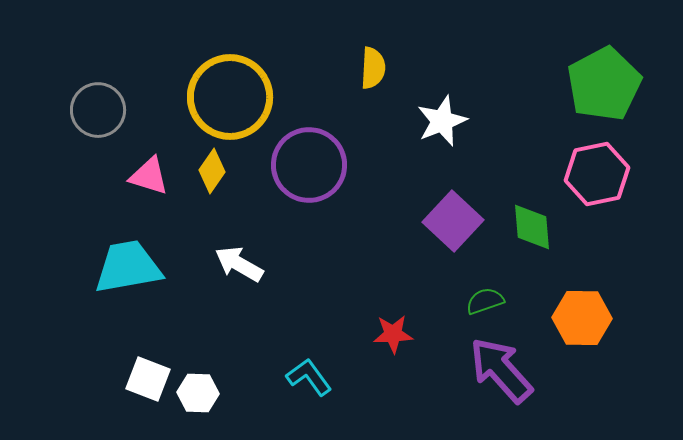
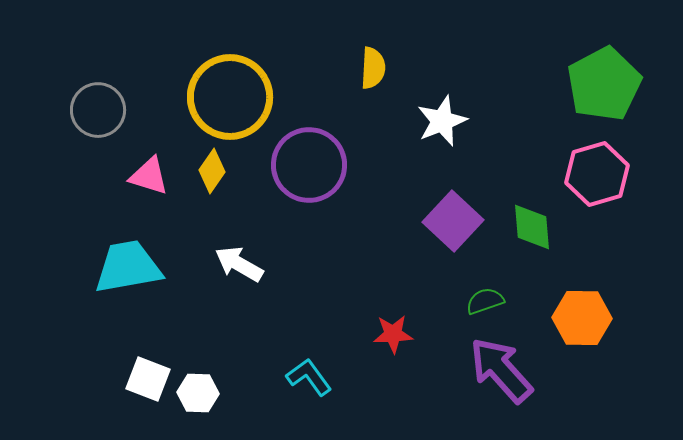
pink hexagon: rotated 4 degrees counterclockwise
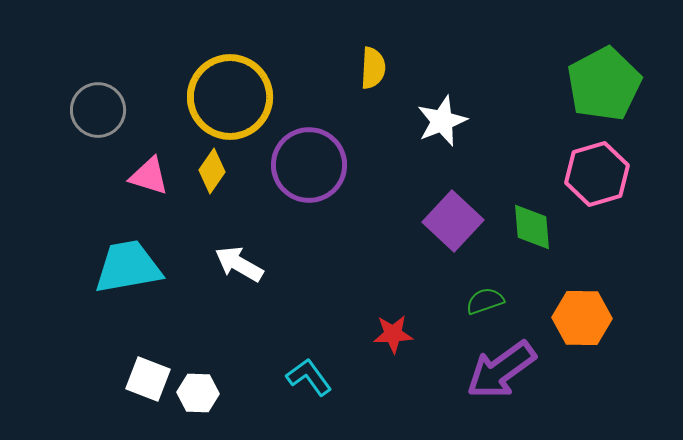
purple arrow: rotated 84 degrees counterclockwise
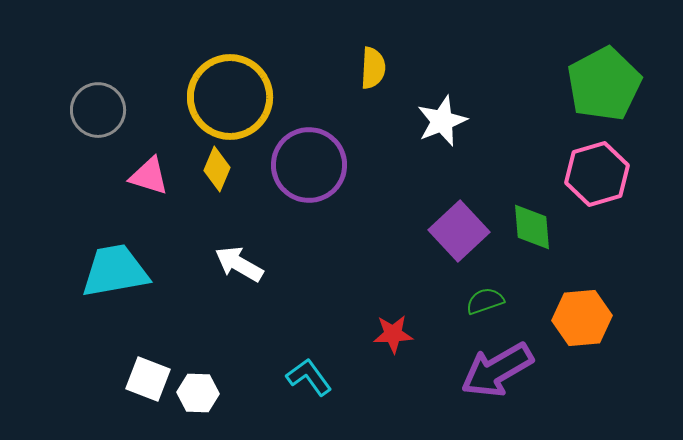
yellow diamond: moved 5 px right, 2 px up; rotated 12 degrees counterclockwise
purple square: moved 6 px right, 10 px down; rotated 4 degrees clockwise
cyan trapezoid: moved 13 px left, 4 px down
orange hexagon: rotated 6 degrees counterclockwise
purple arrow: moved 4 px left; rotated 6 degrees clockwise
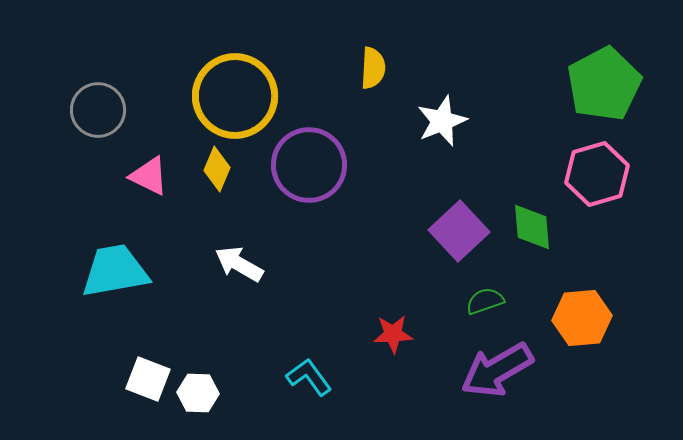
yellow circle: moved 5 px right, 1 px up
pink triangle: rotated 9 degrees clockwise
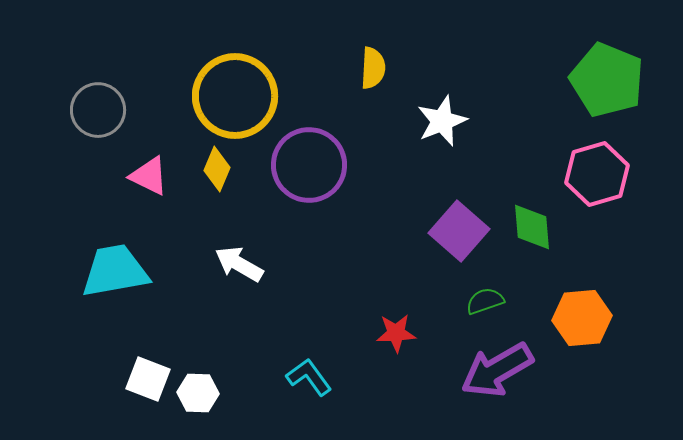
green pentagon: moved 3 px right, 4 px up; rotated 22 degrees counterclockwise
purple square: rotated 6 degrees counterclockwise
red star: moved 3 px right, 1 px up
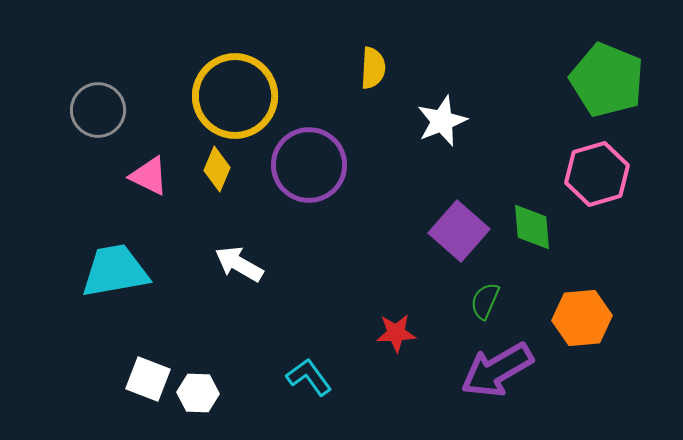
green semicircle: rotated 48 degrees counterclockwise
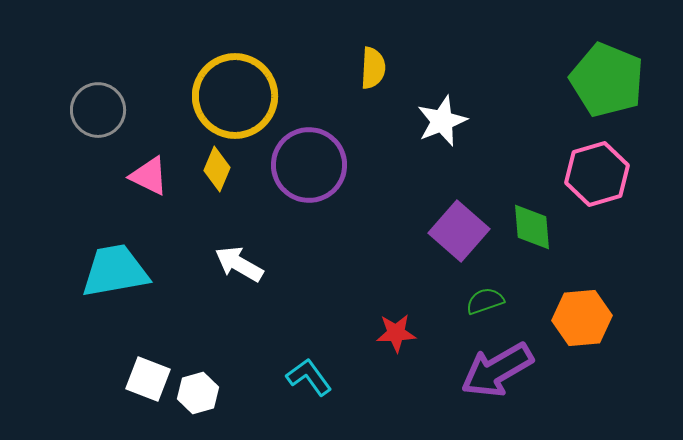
green semicircle: rotated 48 degrees clockwise
white hexagon: rotated 18 degrees counterclockwise
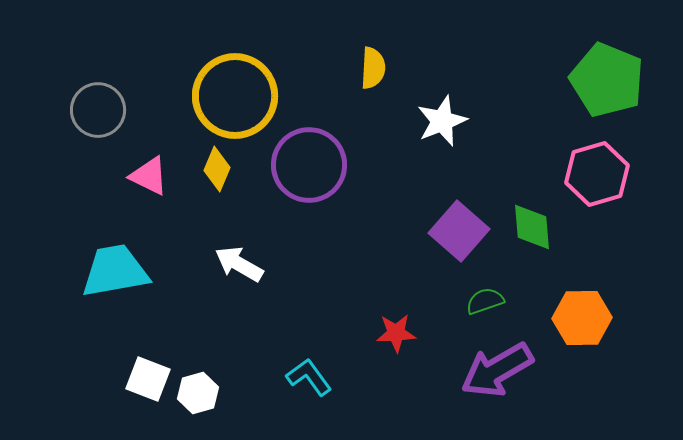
orange hexagon: rotated 4 degrees clockwise
